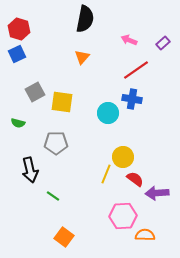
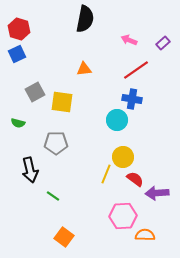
orange triangle: moved 2 px right, 12 px down; rotated 42 degrees clockwise
cyan circle: moved 9 px right, 7 px down
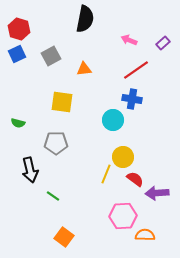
gray square: moved 16 px right, 36 px up
cyan circle: moved 4 px left
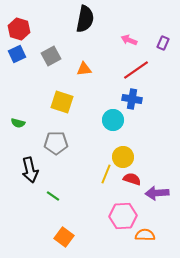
purple rectangle: rotated 24 degrees counterclockwise
yellow square: rotated 10 degrees clockwise
red semicircle: moved 3 px left; rotated 18 degrees counterclockwise
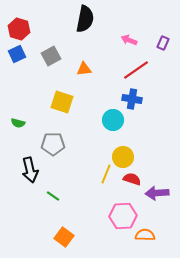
gray pentagon: moved 3 px left, 1 px down
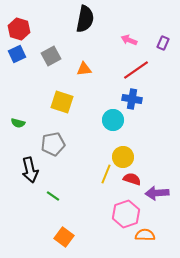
gray pentagon: rotated 10 degrees counterclockwise
pink hexagon: moved 3 px right, 2 px up; rotated 16 degrees counterclockwise
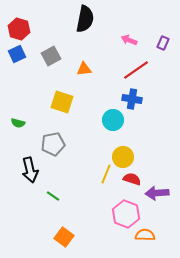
pink hexagon: rotated 20 degrees counterclockwise
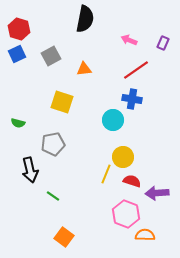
red semicircle: moved 2 px down
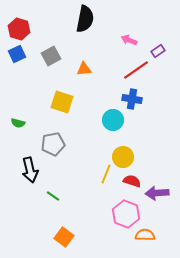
purple rectangle: moved 5 px left, 8 px down; rotated 32 degrees clockwise
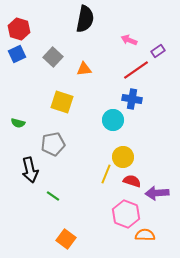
gray square: moved 2 px right, 1 px down; rotated 18 degrees counterclockwise
orange square: moved 2 px right, 2 px down
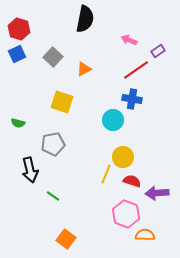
orange triangle: rotated 21 degrees counterclockwise
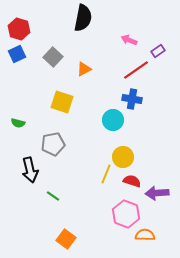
black semicircle: moved 2 px left, 1 px up
